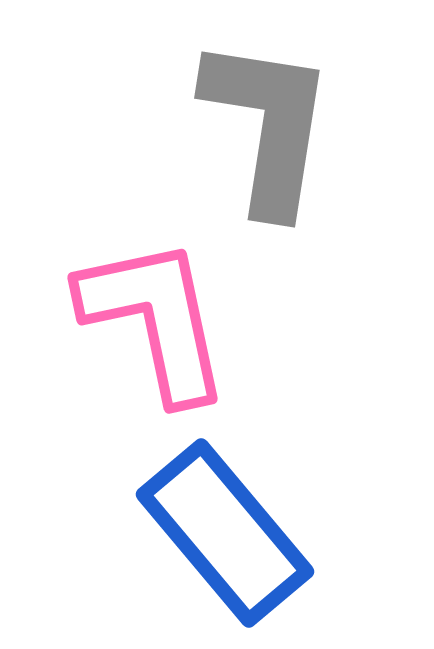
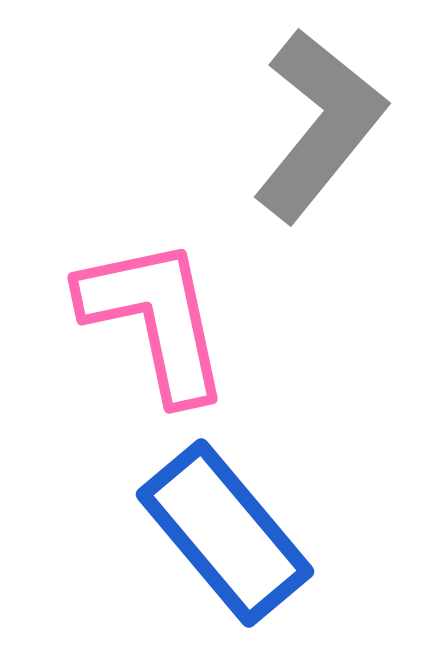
gray L-shape: moved 51 px right; rotated 30 degrees clockwise
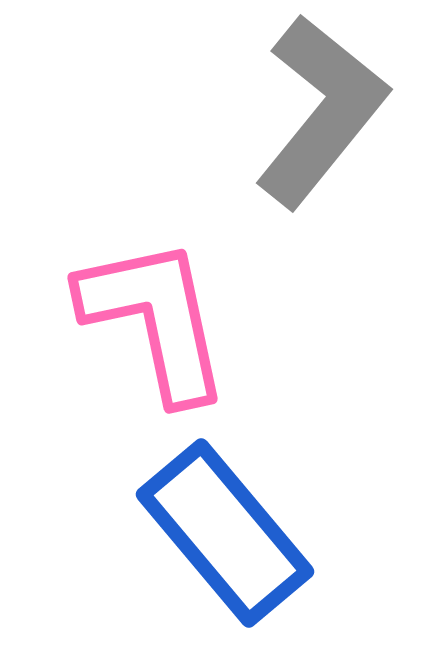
gray L-shape: moved 2 px right, 14 px up
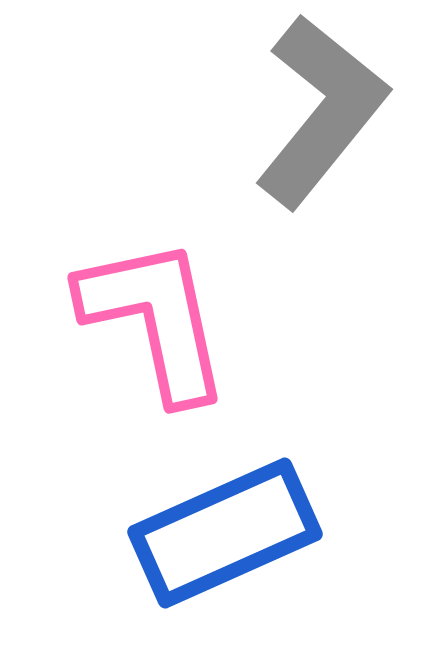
blue rectangle: rotated 74 degrees counterclockwise
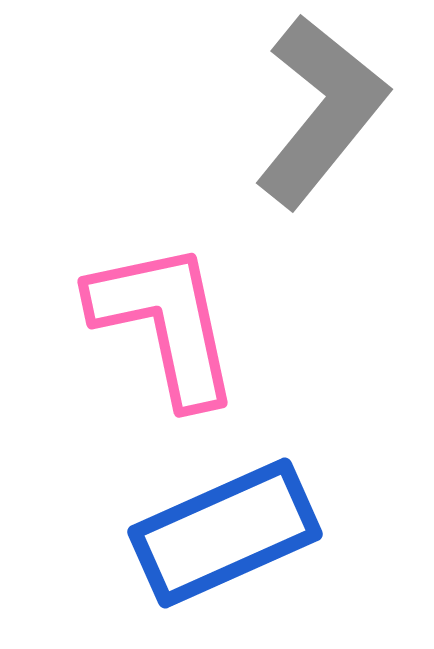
pink L-shape: moved 10 px right, 4 px down
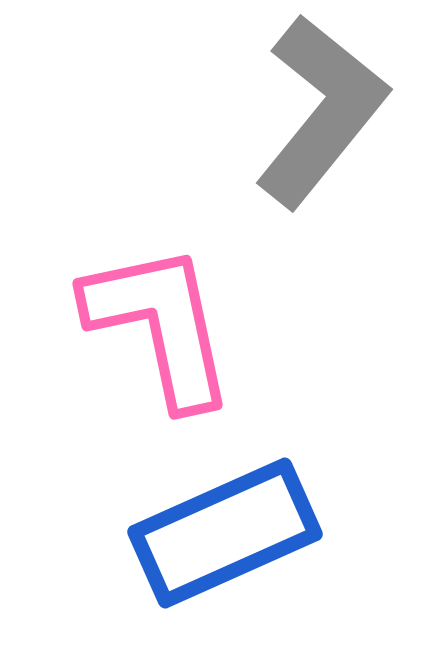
pink L-shape: moved 5 px left, 2 px down
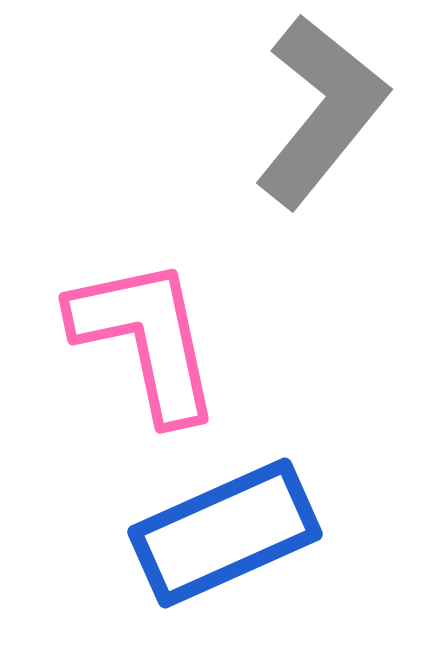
pink L-shape: moved 14 px left, 14 px down
